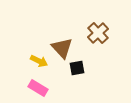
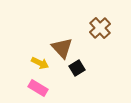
brown cross: moved 2 px right, 5 px up
yellow arrow: moved 1 px right, 2 px down
black square: rotated 21 degrees counterclockwise
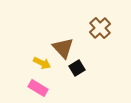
brown triangle: moved 1 px right
yellow arrow: moved 2 px right
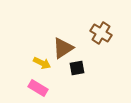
brown cross: moved 1 px right, 5 px down; rotated 15 degrees counterclockwise
brown triangle: rotated 40 degrees clockwise
black square: rotated 21 degrees clockwise
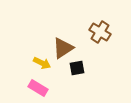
brown cross: moved 1 px left, 1 px up
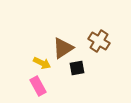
brown cross: moved 1 px left, 9 px down
pink rectangle: moved 2 px up; rotated 30 degrees clockwise
